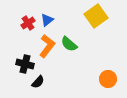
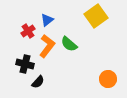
red cross: moved 8 px down
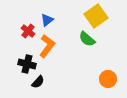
red cross: rotated 16 degrees counterclockwise
green semicircle: moved 18 px right, 5 px up
black cross: moved 2 px right
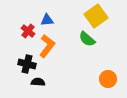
blue triangle: rotated 32 degrees clockwise
black semicircle: rotated 128 degrees counterclockwise
